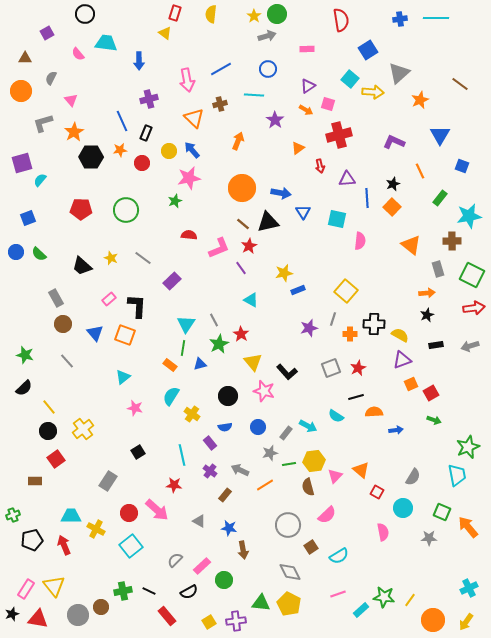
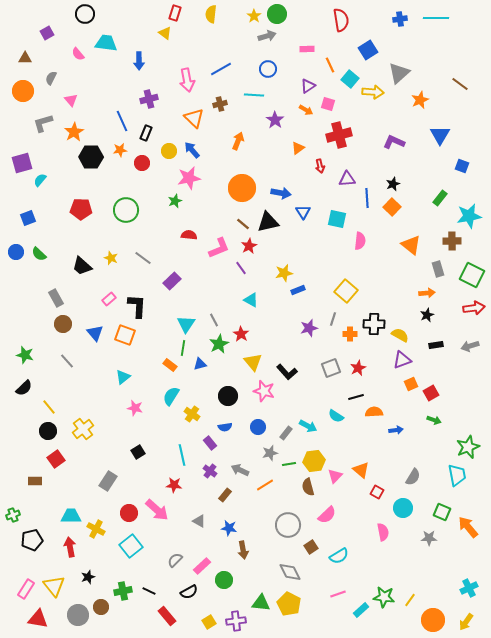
orange circle at (21, 91): moved 2 px right
orange line at (420, 171): moved 90 px left, 106 px up
red arrow at (64, 545): moved 6 px right, 2 px down; rotated 12 degrees clockwise
black star at (12, 614): moved 76 px right, 37 px up
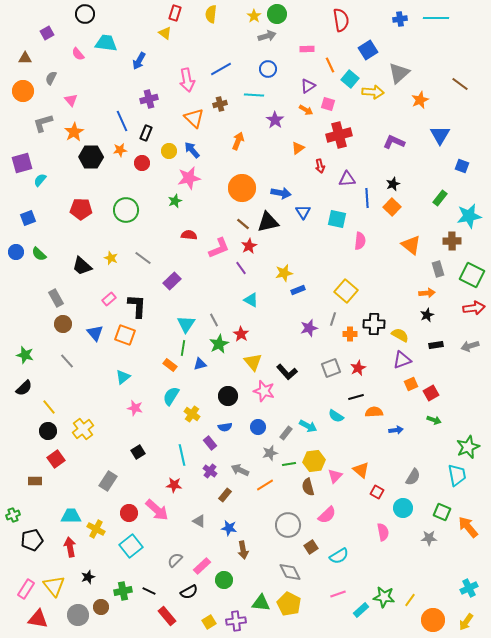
blue arrow at (139, 61): rotated 30 degrees clockwise
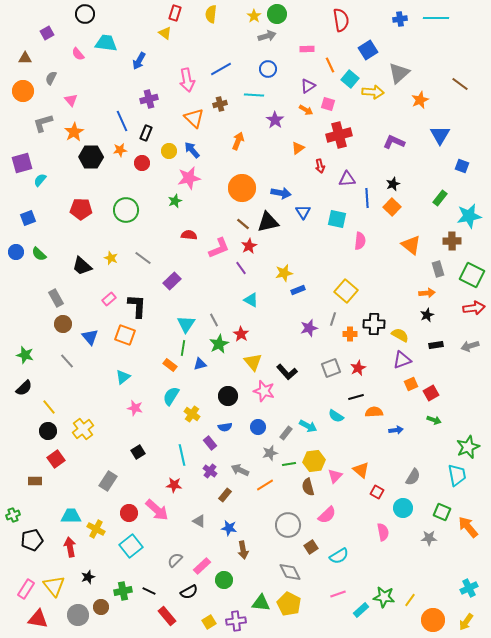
blue triangle at (95, 333): moved 5 px left, 4 px down
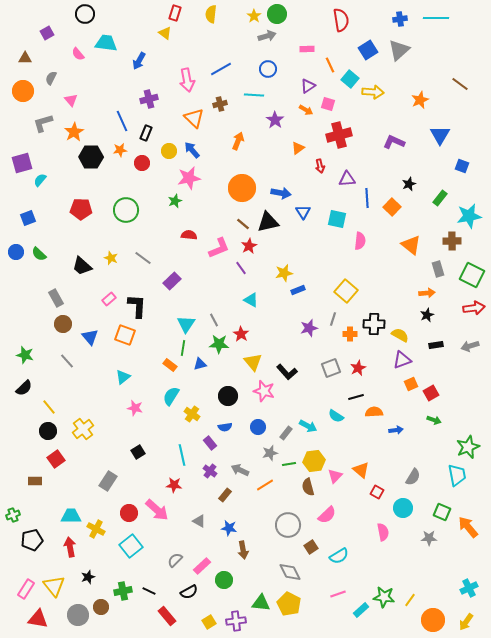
gray triangle at (399, 73): moved 23 px up
black star at (393, 184): moved 16 px right
green star at (219, 344): rotated 30 degrees clockwise
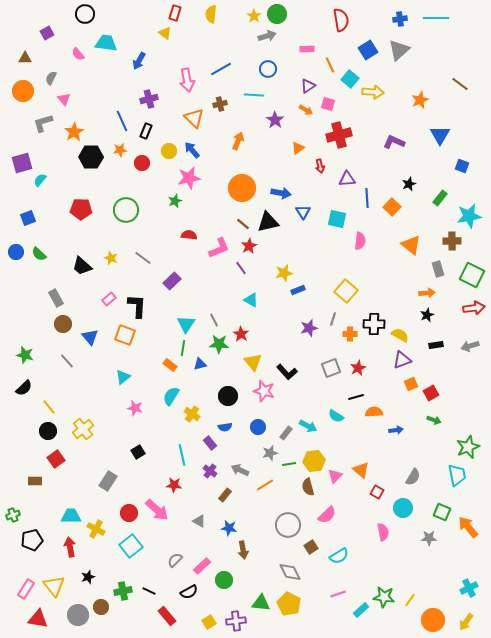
pink triangle at (71, 100): moved 7 px left, 1 px up
black rectangle at (146, 133): moved 2 px up
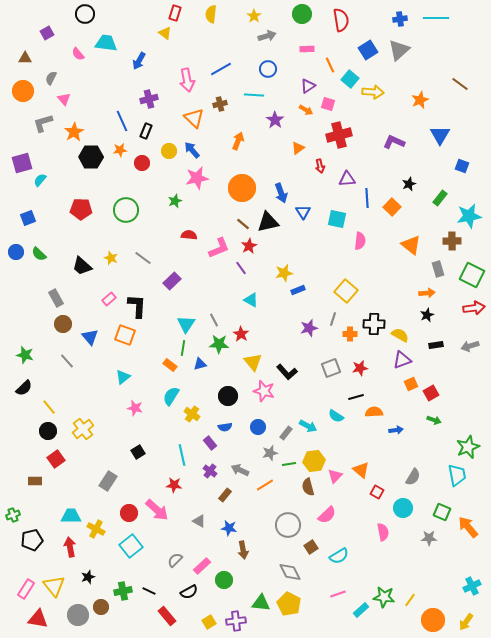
green circle at (277, 14): moved 25 px right
pink star at (189, 178): moved 8 px right
blue arrow at (281, 193): rotated 60 degrees clockwise
red star at (358, 368): moved 2 px right; rotated 14 degrees clockwise
cyan cross at (469, 588): moved 3 px right, 2 px up
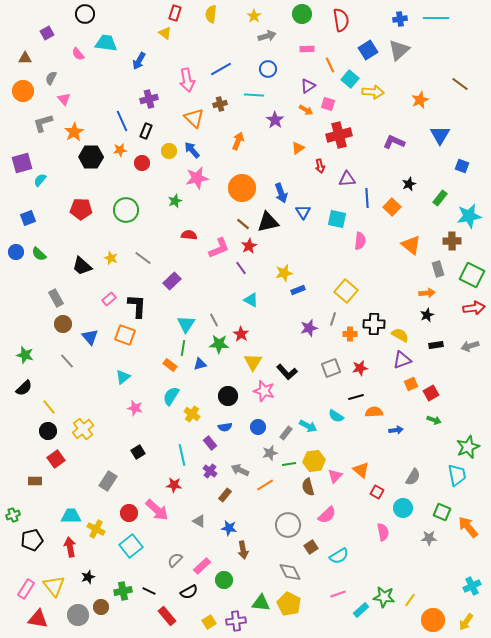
yellow triangle at (253, 362): rotated 12 degrees clockwise
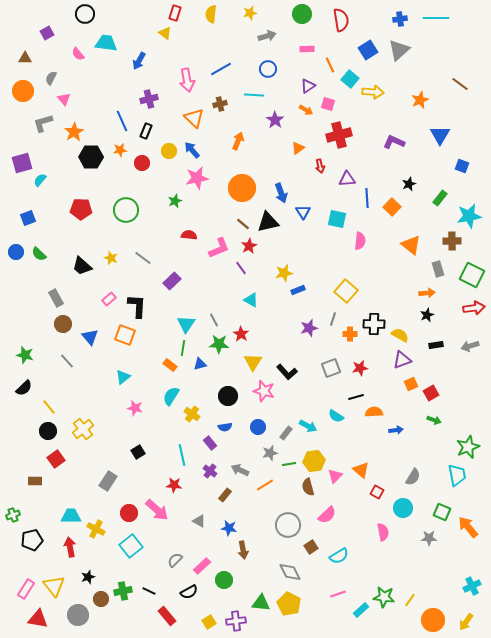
yellow star at (254, 16): moved 4 px left, 3 px up; rotated 24 degrees clockwise
brown circle at (101, 607): moved 8 px up
